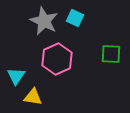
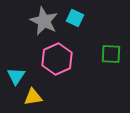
yellow triangle: rotated 18 degrees counterclockwise
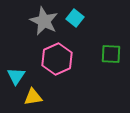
cyan square: rotated 12 degrees clockwise
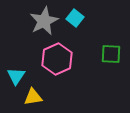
gray star: rotated 20 degrees clockwise
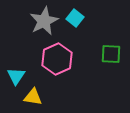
yellow triangle: rotated 18 degrees clockwise
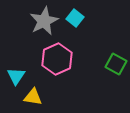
green square: moved 5 px right, 10 px down; rotated 25 degrees clockwise
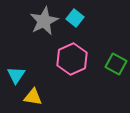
pink hexagon: moved 15 px right
cyan triangle: moved 1 px up
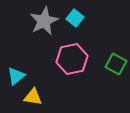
pink hexagon: rotated 12 degrees clockwise
cyan triangle: moved 1 px down; rotated 18 degrees clockwise
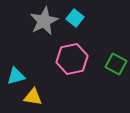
cyan triangle: rotated 24 degrees clockwise
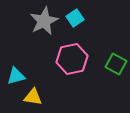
cyan square: rotated 18 degrees clockwise
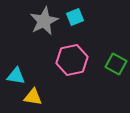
cyan square: moved 1 px up; rotated 12 degrees clockwise
pink hexagon: moved 1 px down
cyan triangle: rotated 24 degrees clockwise
